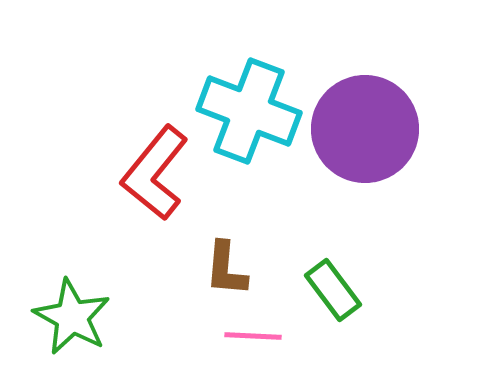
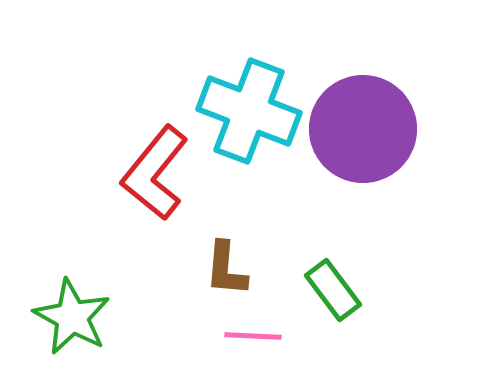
purple circle: moved 2 px left
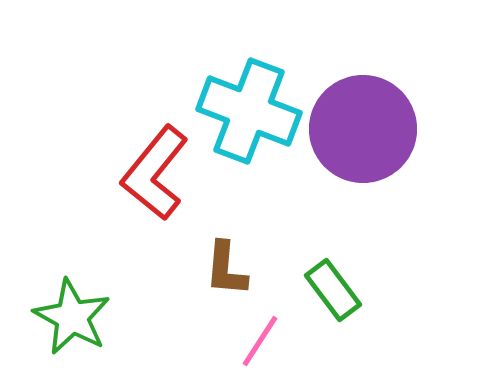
pink line: moved 7 px right, 5 px down; rotated 60 degrees counterclockwise
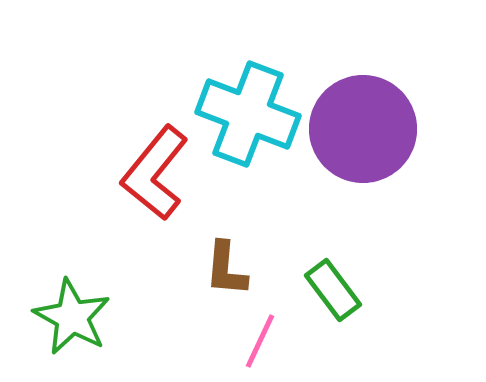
cyan cross: moved 1 px left, 3 px down
pink line: rotated 8 degrees counterclockwise
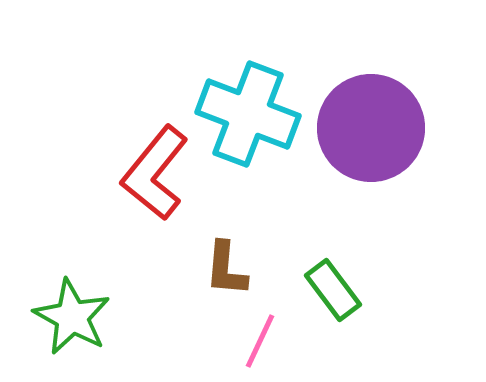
purple circle: moved 8 px right, 1 px up
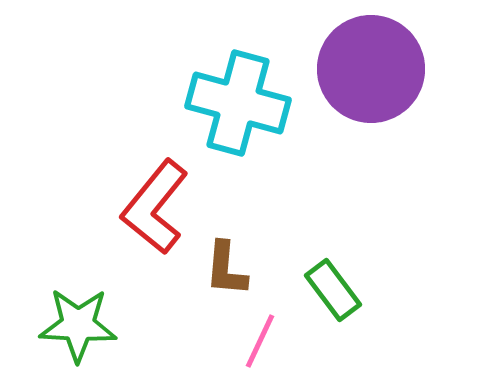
cyan cross: moved 10 px left, 11 px up; rotated 6 degrees counterclockwise
purple circle: moved 59 px up
red L-shape: moved 34 px down
green star: moved 6 px right, 8 px down; rotated 26 degrees counterclockwise
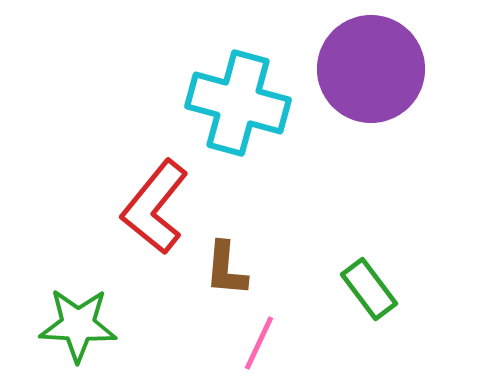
green rectangle: moved 36 px right, 1 px up
pink line: moved 1 px left, 2 px down
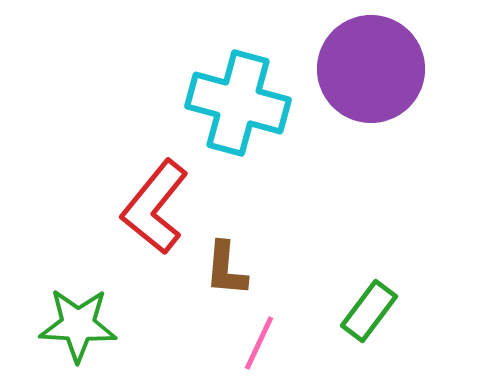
green rectangle: moved 22 px down; rotated 74 degrees clockwise
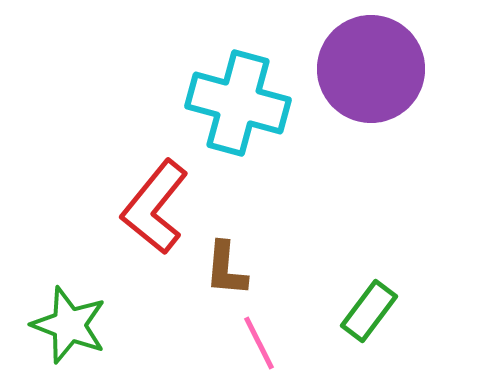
green star: moved 9 px left; rotated 18 degrees clockwise
pink line: rotated 52 degrees counterclockwise
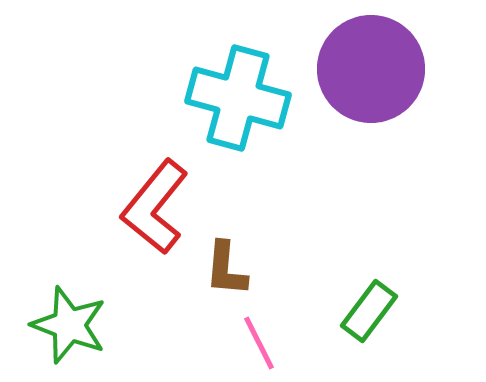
cyan cross: moved 5 px up
